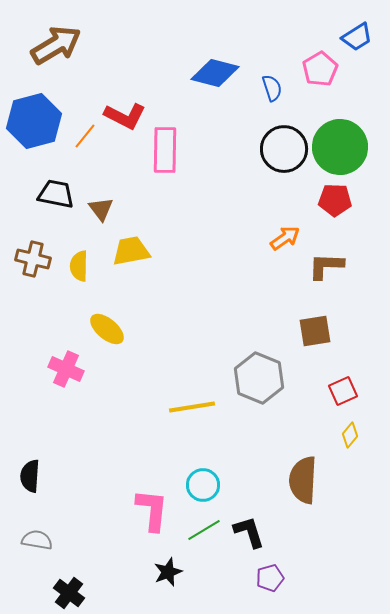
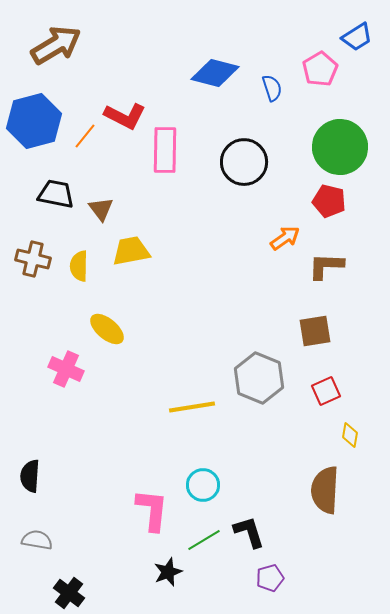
black circle: moved 40 px left, 13 px down
red pentagon: moved 6 px left, 1 px down; rotated 12 degrees clockwise
red square: moved 17 px left
yellow diamond: rotated 30 degrees counterclockwise
brown semicircle: moved 22 px right, 10 px down
green line: moved 10 px down
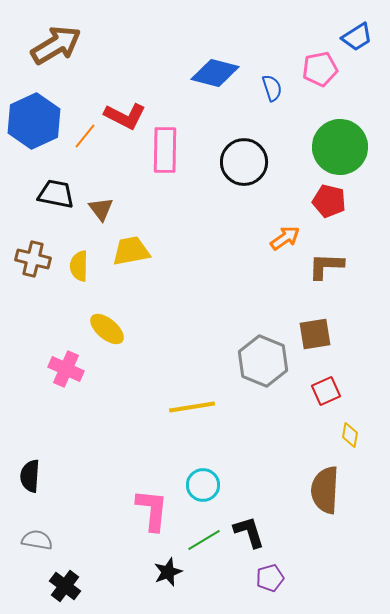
pink pentagon: rotated 20 degrees clockwise
blue hexagon: rotated 10 degrees counterclockwise
brown square: moved 3 px down
gray hexagon: moved 4 px right, 17 px up
black cross: moved 4 px left, 7 px up
